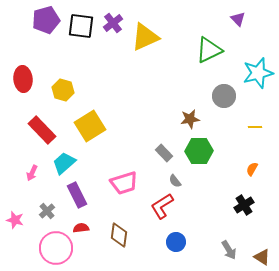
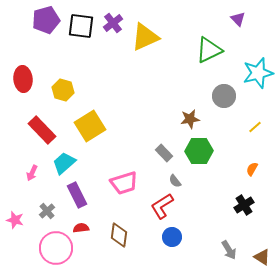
yellow line: rotated 40 degrees counterclockwise
blue circle: moved 4 px left, 5 px up
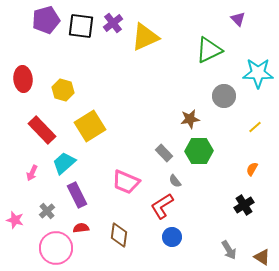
cyan star: rotated 16 degrees clockwise
pink trapezoid: moved 2 px right, 1 px up; rotated 40 degrees clockwise
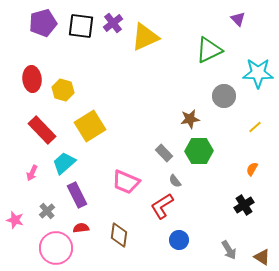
purple pentagon: moved 3 px left, 3 px down
red ellipse: moved 9 px right
blue circle: moved 7 px right, 3 px down
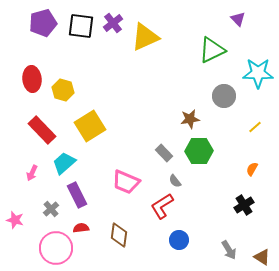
green triangle: moved 3 px right
gray cross: moved 4 px right, 2 px up
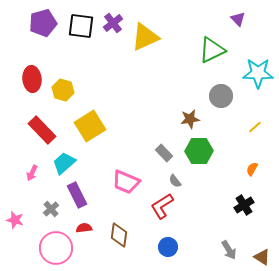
gray circle: moved 3 px left
red semicircle: moved 3 px right
blue circle: moved 11 px left, 7 px down
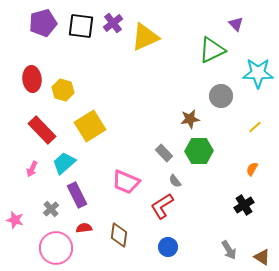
purple triangle: moved 2 px left, 5 px down
pink arrow: moved 4 px up
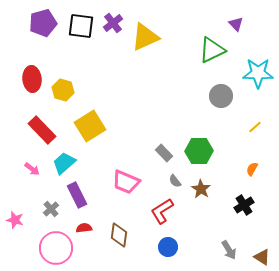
brown star: moved 11 px right, 70 px down; rotated 30 degrees counterclockwise
pink arrow: rotated 77 degrees counterclockwise
red L-shape: moved 5 px down
